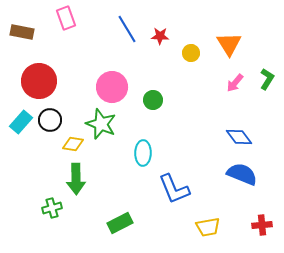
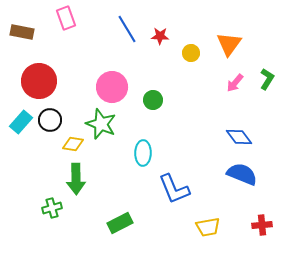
orange triangle: rotated 8 degrees clockwise
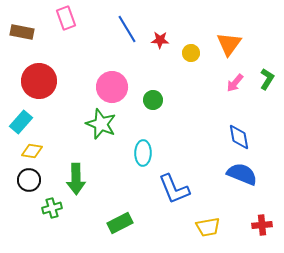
red star: moved 4 px down
black circle: moved 21 px left, 60 px down
blue diamond: rotated 28 degrees clockwise
yellow diamond: moved 41 px left, 7 px down
